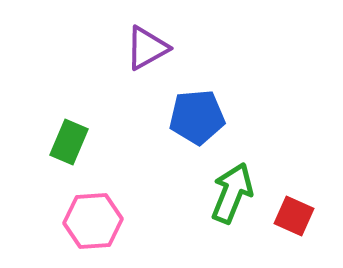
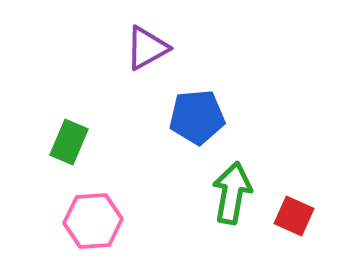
green arrow: rotated 12 degrees counterclockwise
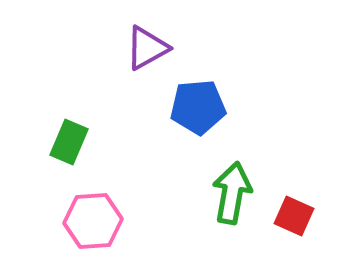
blue pentagon: moved 1 px right, 10 px up
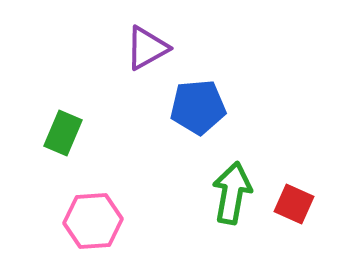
green rectangle: moved 6 px left, 9 px up
red square: moved 12 px up
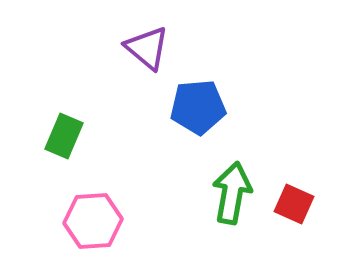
purple triangle: rotated 51 degrees counterclockwise
green rectangle: moved 1 px right, 3 px down
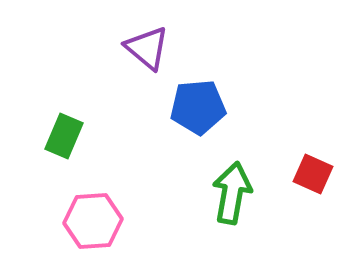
red square: moved 19 px right, 30 px up
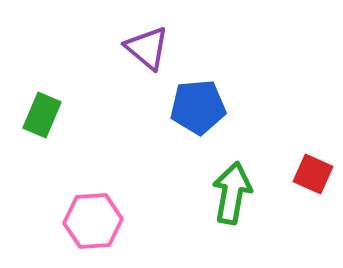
green rectangle: moved 22 px left, 21 px up
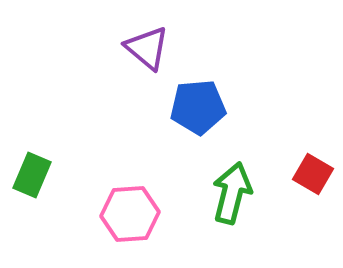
green rectangle: moved 10 px left, 60 px down
red square: rotated 6 degrees clockwise
green arrow: rotated 4 degrees clockwise
pink hexagon: moved 37 px right, 7 px up
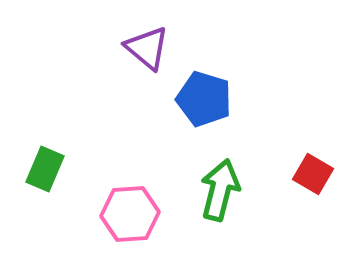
blue pentagon: moved 6 px right, 8 px up; rotated 22 degrees clockwise
green rectangle: moved 13 px right, 6 px up
green arrow: moved 12 px left, 3 px up
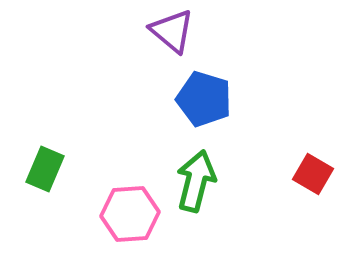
purple triangle: moved 25 px right, 17 px up
green arrow: moved 24 px left, 9 px up
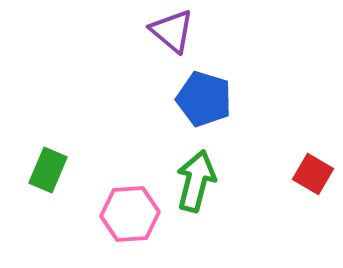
green rectangle: moved 3 px right, 1 px down
